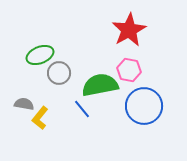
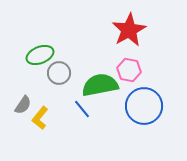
gray semicircle: moved 1 px left, 1 px down; rotated 114 degrees clockwise
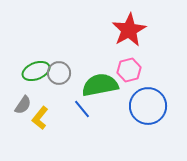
green ellipse: moved 4 px left, 16 px down
pink hexagon: rotated 25 degrees counterclockwise
blue circle: moved 4 px right
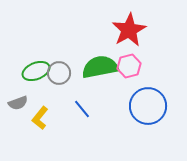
pink hexagon: moved 4 px up
green semicircle: moved 18 px up
gray semicircle: moved 5 px left, 2 px up; rotated 36 degrees clockwise
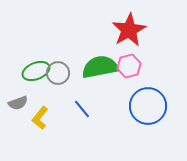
gray circle: moved 1 px left
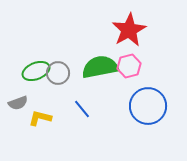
yellow L-shape: rotated 65 degrees clockwise
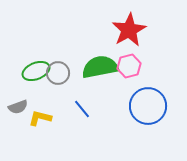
gray semicircle: moved 4 px down
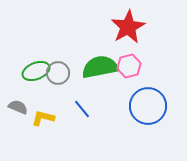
red star: moved 1 px left, 3 px up
gray semicircle: rotated 138 degrees counterclockwise
yellow L-shape: moved 3 px right
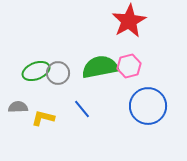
red star: moved 1 px right, 6 px up
gray semicircle: rotated 24 degrees counterclockwise
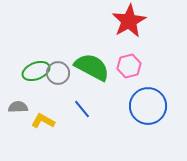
green semicircle: moved 8 px left; rotated 39 degrees clockwise
yellow L-shape: moved 3 px down; rotated 15 degrees clockwise
